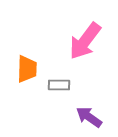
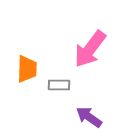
pink arrow: moved 5 px right, 8 px down
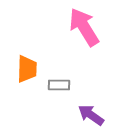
pink arrow: moved 6 px left, 22 px up; rotated 111 degrees clockwise
purple arrow: moved 2 px right, 2 px up
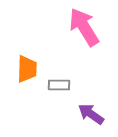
purple arrow: moved 1 px up
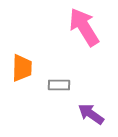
orange trapezoid: moved 5 px left, 1 px up
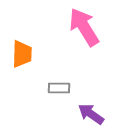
orange trapezoid: moved 14 px up
gray rectangle: moved 3 px down
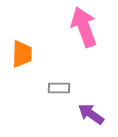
pink arrow: rotated 12 degrees clockwise
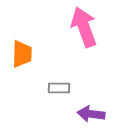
purple arrow: rotated 28 degrees counterclockwise
